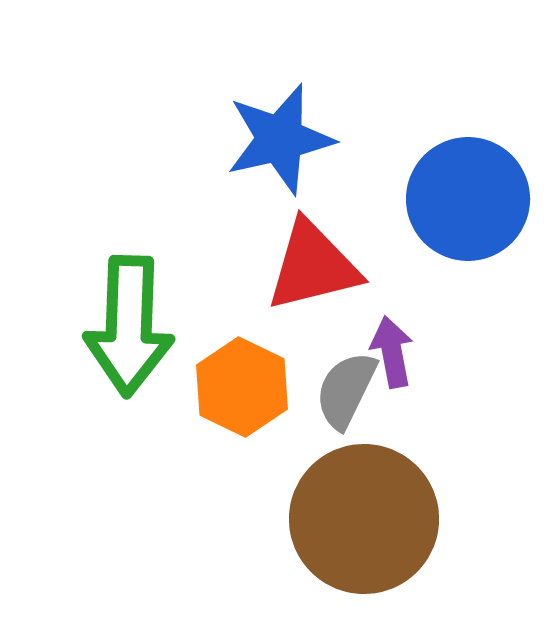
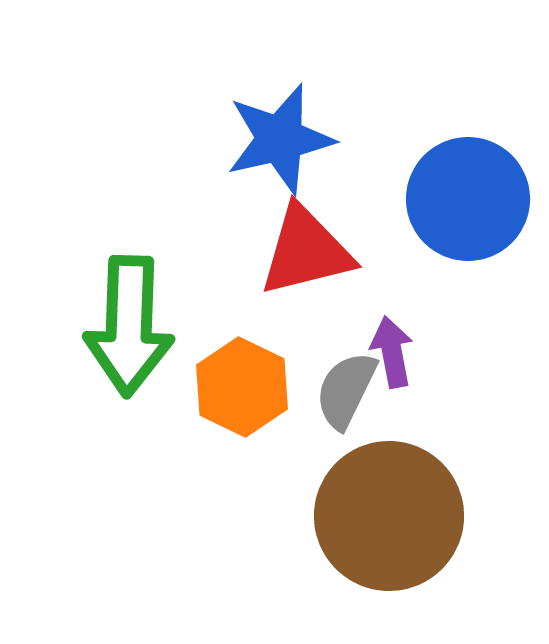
red triangle: moved 7 px left, 15 px up
brown circle: moved 25 px right, 3 px up
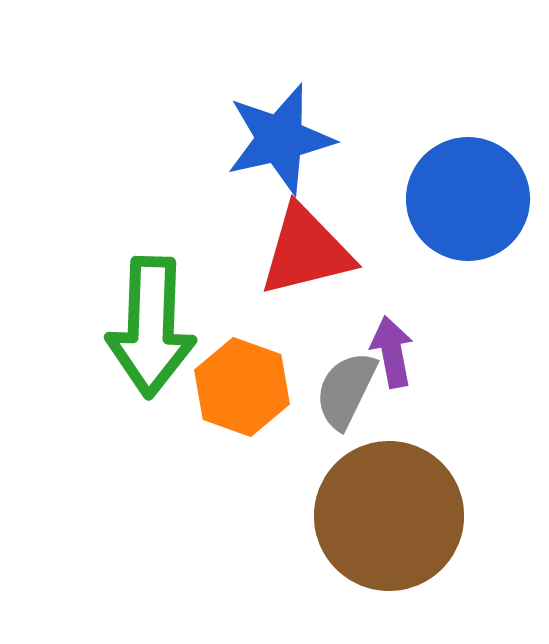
green arrow: moved 22 px right, 1 px down
orange hexagon: rotated 6 degrees counterclockwise
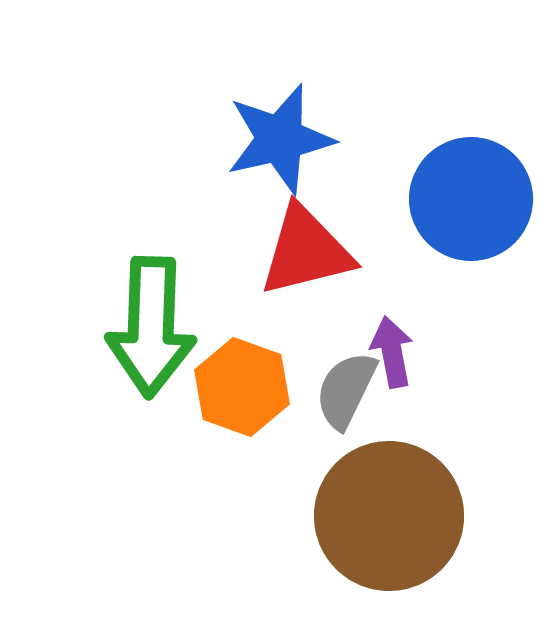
blue circle: moved 3 px right
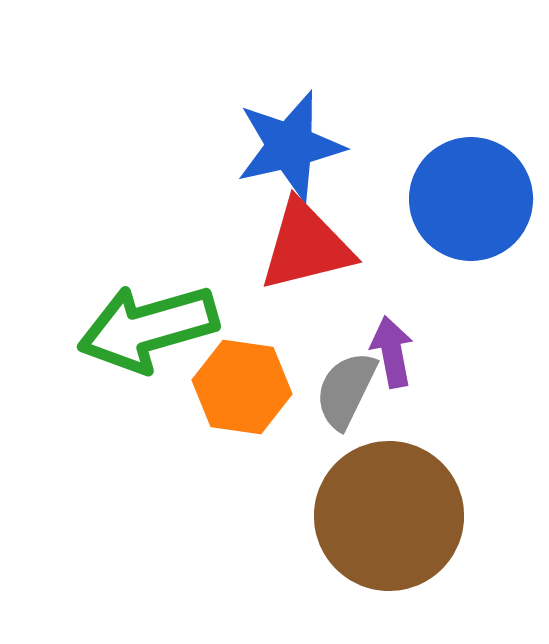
blue star: moved 10 px right, 7 px down
red triangle: moved 5 px up
green arrow: moved 3 px left, 1 px down; rotated 72 degrees clockwise
orange hexagon: rotated 12 degrees counterclockwise
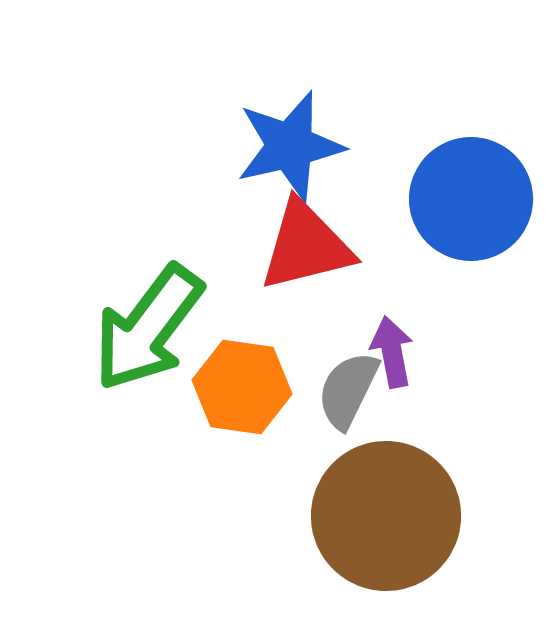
green arrow: rotated 37 degrees counterclockwise
gray semicircle: moved 2 px right
brown circle: moved 3 px left
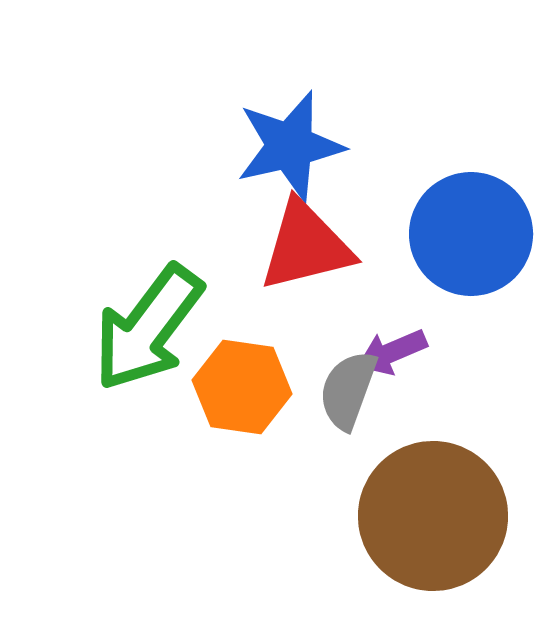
blue circle: moved 35 px down
purple arrow: rotated 102 degrees counterclockwise
gray semicircle: rotated 6 degrees counterclockwise
brown circle: moved 47 px right
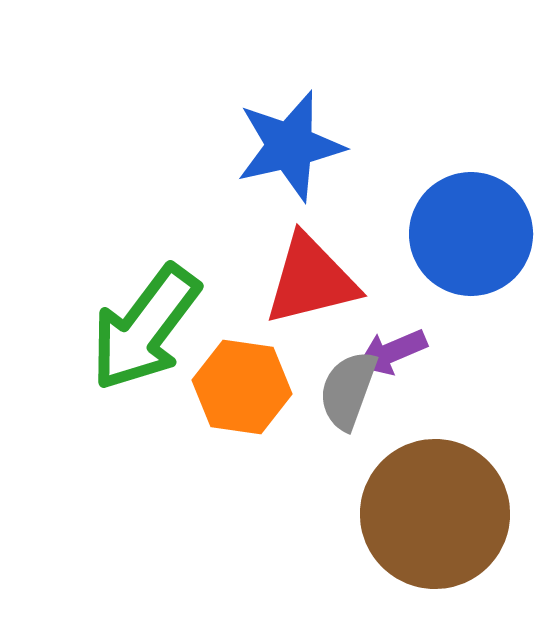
red triangle: moved 5 px right, 34 px down
green arrow: moved 3 px left
brown circle: moved 2 px right, 2 px up
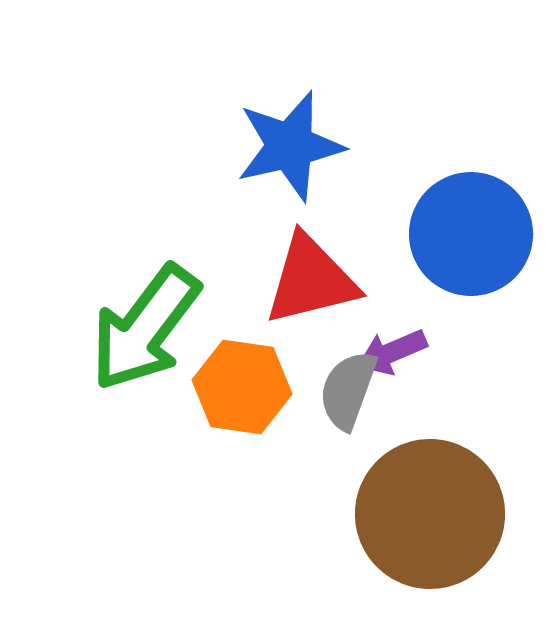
brown circle: moved 5 px left
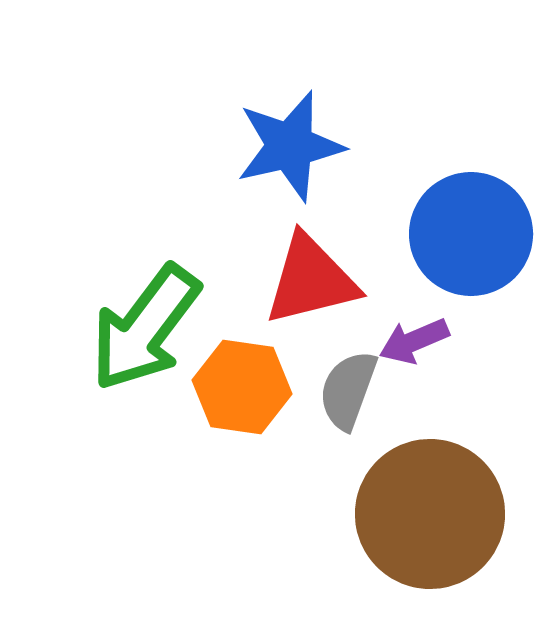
purple arrow: moved 22 px right, 11 px up
